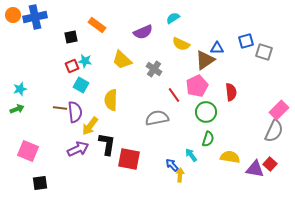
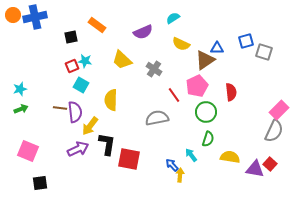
green arrow at (17, 109): moved 4 px right
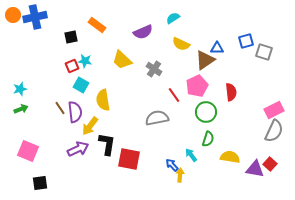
yellow semicircle at (111, 100): moved 8 px left; rotated 10 degrees counterclockwise
brown line at (60, 108): rotated 48 degrees clockwise
pink rectangle at (279, 110): moved 5 px left; rotated 18 degrees clockwise
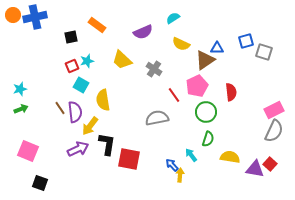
cyan star at (85, 61): moved 2 px right; rotated 24 degrees counterclockwise
black square at (40, 183): rotated 28 degrees clockwise
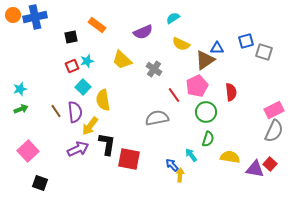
cyan square at (81, 85): moved 2 px right, 2 px down; rotated 14 degrees clockwise
brown line at (60, 108): moved 4 px left, 3 px down
pink square at (28, 151): rotated 25 degrees clockwise
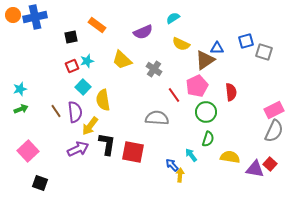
gray semicircle at (157, 118): rotated 15 degrees clockwise
red square at (129, 159): moved 4 px right, 7 px up
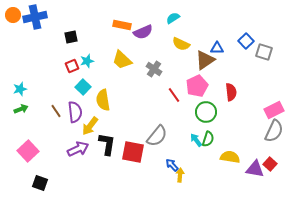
orange rectangle at (97, 25): moved 25 px right; rotated 24 degrees counterclockwise
blue square at (246, 41): rotated 28 degrees counterclockwise
gray semicircle at (157, 118): moved 18 px down; rotated 125 degrees clockwise
cyan arrow at (191, 155): moved 5 px right, 15 px up
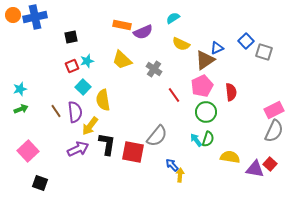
blue triangle at (217, 48): rotated 24 degrees counterclockwise
pink pentagon at (197, 86): moved 5 px right
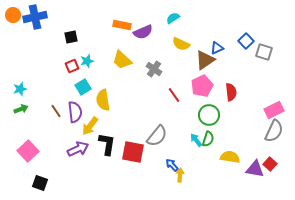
cyan square at (83, 87): rotated 14 degrees clockwise
green circle at (206, 112): moved 3 px right, 3 px down
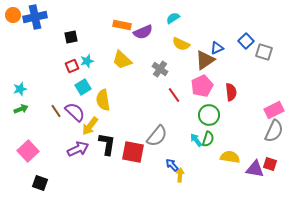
gray cross at (154, 69): moved 6 px right
purple semicircle at (75, 112): rotated 40 degrees counterclockwise
red square at (270, 164): rotated 24 degrees counterclockwise
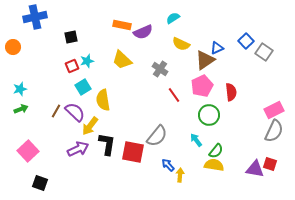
orange circle at (13, 15): moved 32 px down
gray square at (264, 52): rotated 18 degrees clockwise
brown line at (56, 111): rotated 64 degrees clockwise
green semicircle at (208, 139): moved 8 px right, 12 px down; rotated 21 degrees clockwise
yellow semicircle at (230, 157): moved 16 px left, 8 px down
blue arrow at (172, 165): moved 4 px left
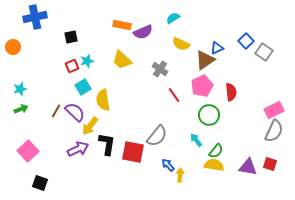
purple triangle at (255, 169): moved 7 px left, 2 px up
